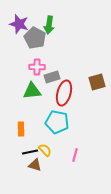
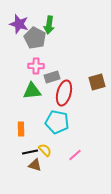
pink cross: moved 1 px left, 1 px up
pink line: rotated 32 degrees clockwise
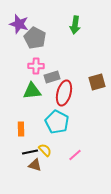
green arrow: moved 26 px right
cyan pentagon: rotated 15 degrees clockwise
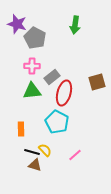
purple star: moved 2 px left
pink cross: moved 4 px left
gray rectangle: rotated 21 degrees counterclockwise
black line: moved 2 px right; rotated 28 degrees clockwise
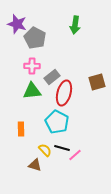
black line: moved 30 px right, 4 px up
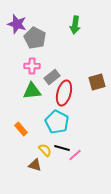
orange rectangle: rotated 40 degrees counterclockwise
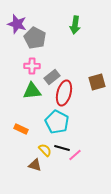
orange rectangle: rotated 24 degrees counterclockwise
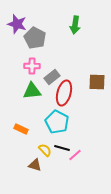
brown square: rotated 18 degrees clockwise
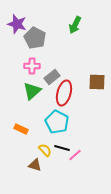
green arrow: rotated 18 degrees clockwise
green triangle: rotated 36 degrees counterclockwise
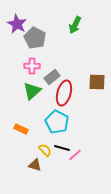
purple star: rotated 12 degrees clockwise
